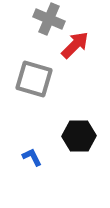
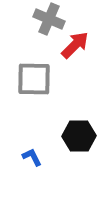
gray square: rotated 15 degrees counterclockwise
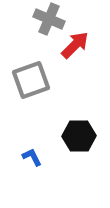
gray square: moved 3 px left, 1 px down; rotated 21 degrees counterclockwise
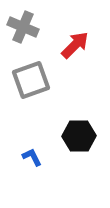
gray cross: moved 26 px left, 8 px down
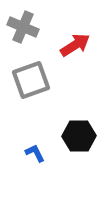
red arrow: rotated 12 degrees clockwise
blue L-shape: moved 3 px right, 4 px up
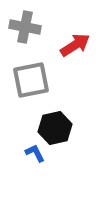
gray cross: moved 2 px right; rotated 12 degrees counterclockwise
gray square: rotated 9 degrees clockwise
black hexagon: moved 24 px left, 8 px up; rotated 12 degrees counterclockwise
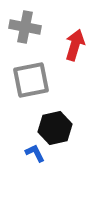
red arrow: rotated 40 degrees counterclockwise
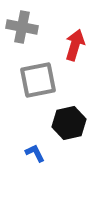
gray cross: moved 3 px left
gray square: moved 7 px right
black hexagon: moved 14 px right, 5 px up
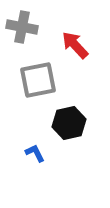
red arrow: rotated 60 degrees counterclockwise
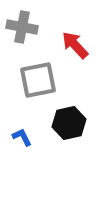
blue L-shape: moved 13 px left, 16 px up
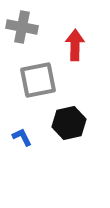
red arrow: rotated 44 degrees clockwise
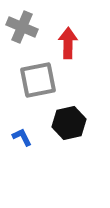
gray cross: rotated 12 degrees clockwise
red arrow: moved 7 px left, 2 px up
